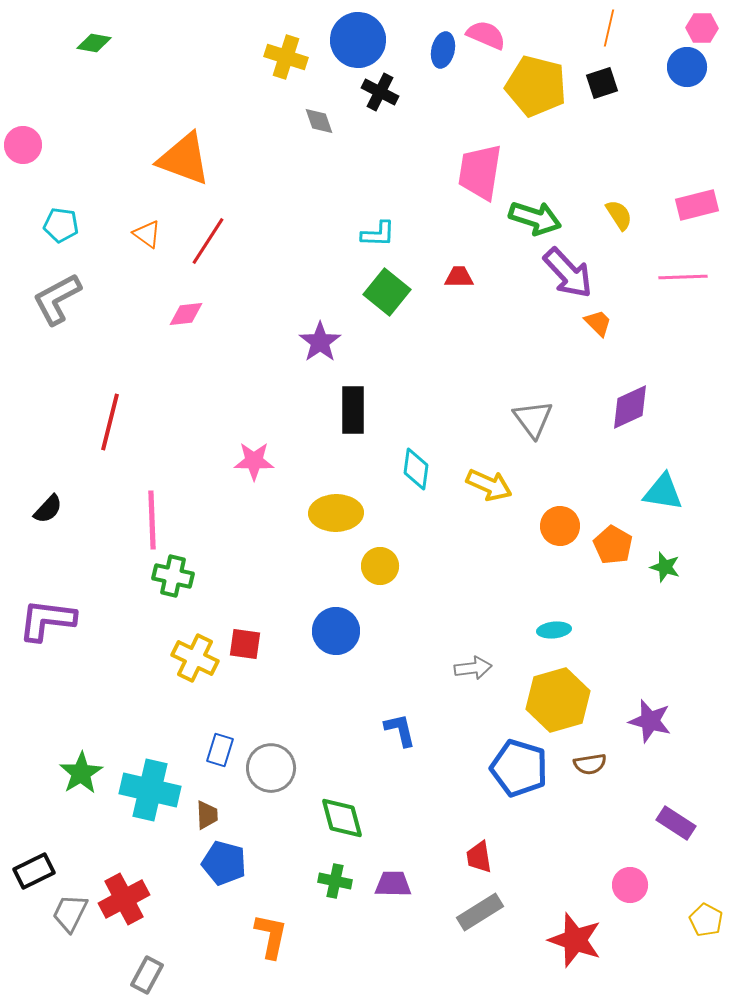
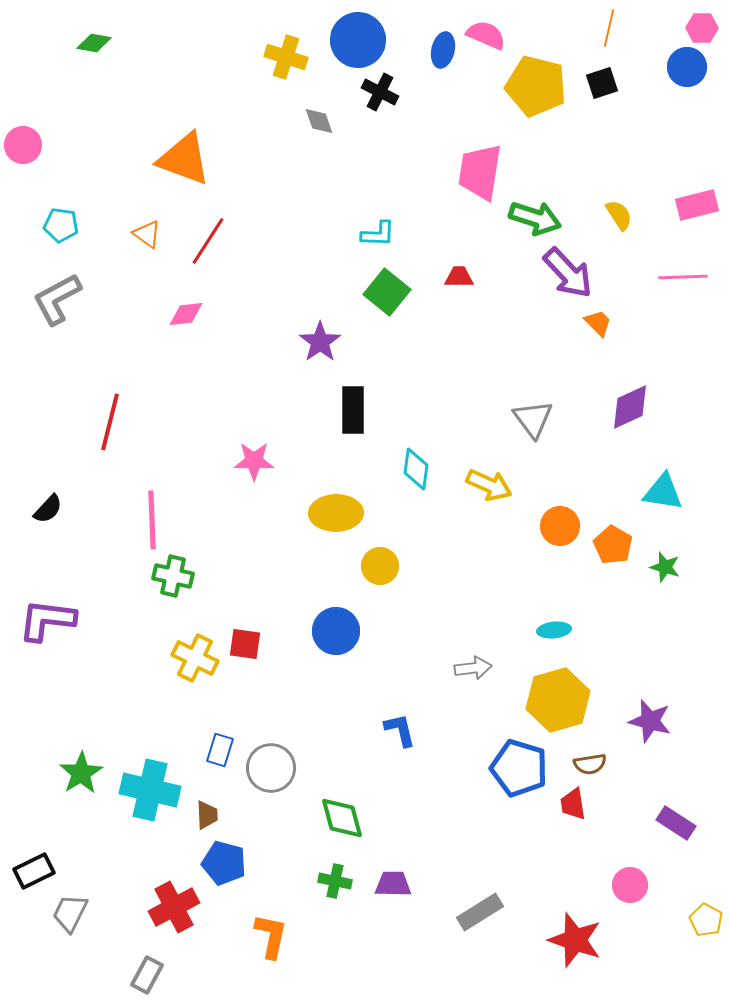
red trapezoid at (479, 857): moved 94 px right, 53 px up
red cross at (124, 899): moved 50 px right, 8 px down
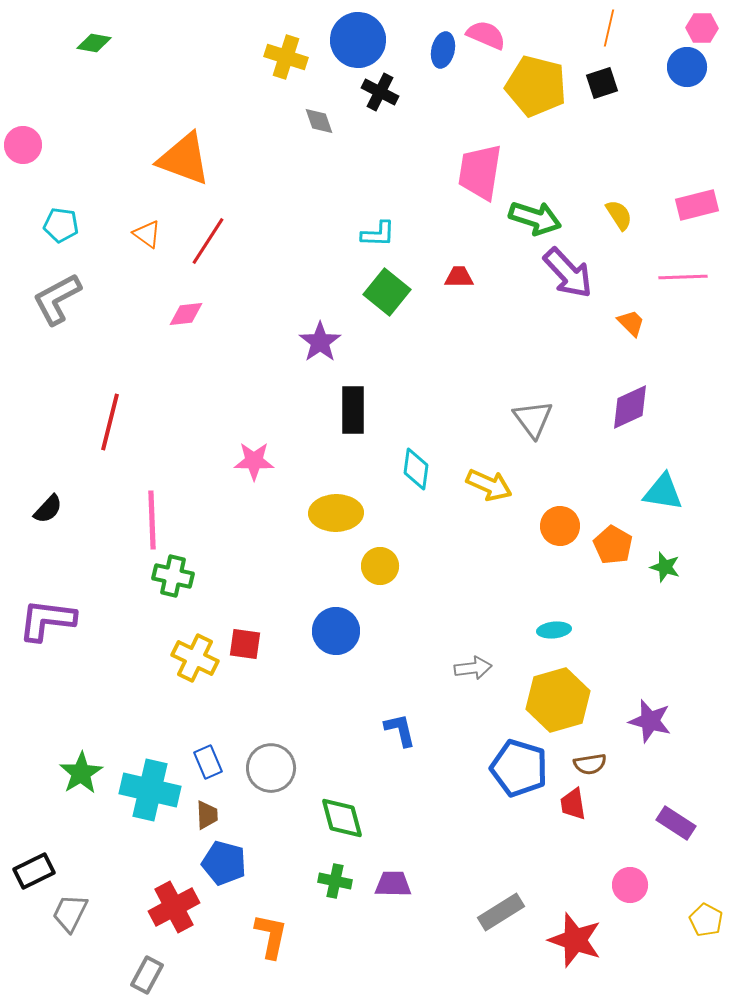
orange trapezoid at (598, 323): moved 33 px right
blue rectangle at (220, 750): moved 12 px left, 12 px down; rotated 40 degrees counterclockwise
gray rectangle at (480, 912): moved 21 px right
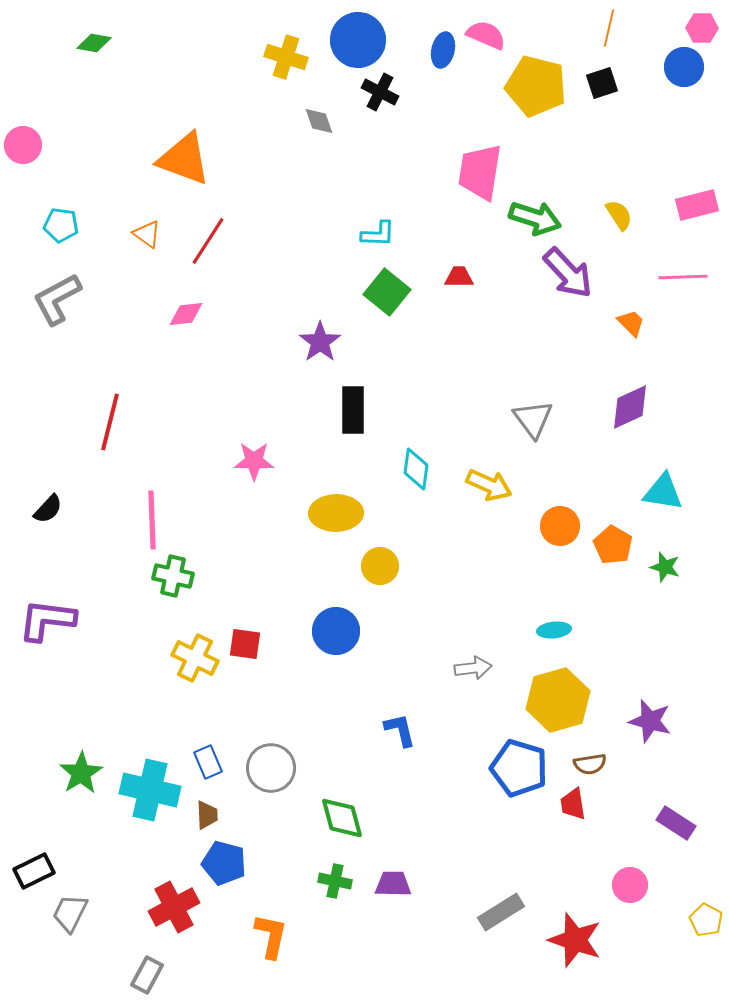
blue circle at (687, 67): moved 3 px left
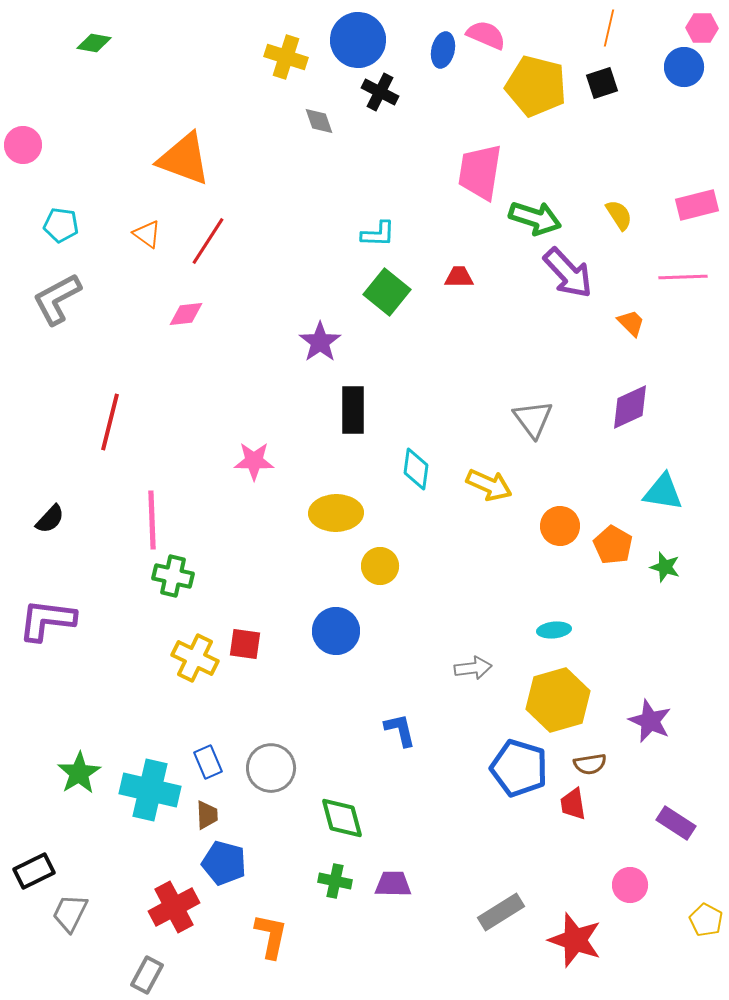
black semicircle at (48, 509): moved 2 px right, 10 px down
purple star at (650, 721): rotated 9 degrees clockwise
green star at (81, 773): moved 2 px left
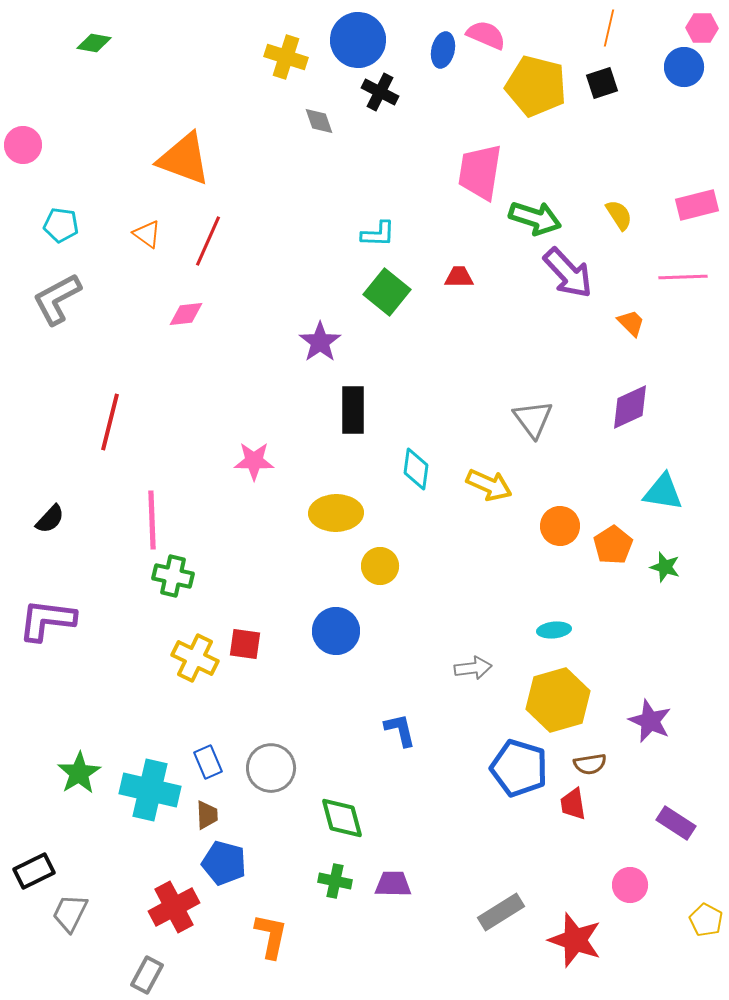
red line at (208, 241): rotated 9 degrees counterclockwise
orange pentagon at (613, 545): rotated 9 degrees clockwise
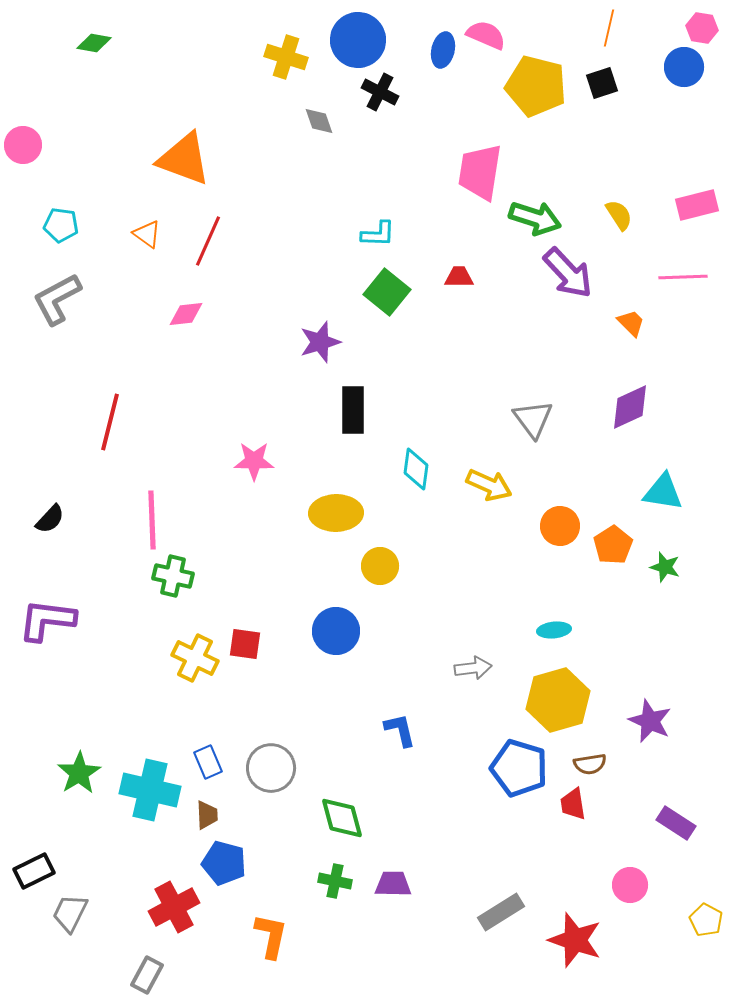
pink hexagon at (702, 28): rotated 8 degrees clockwise
purple star at (320, 342): rotated 18 degrees clockwise
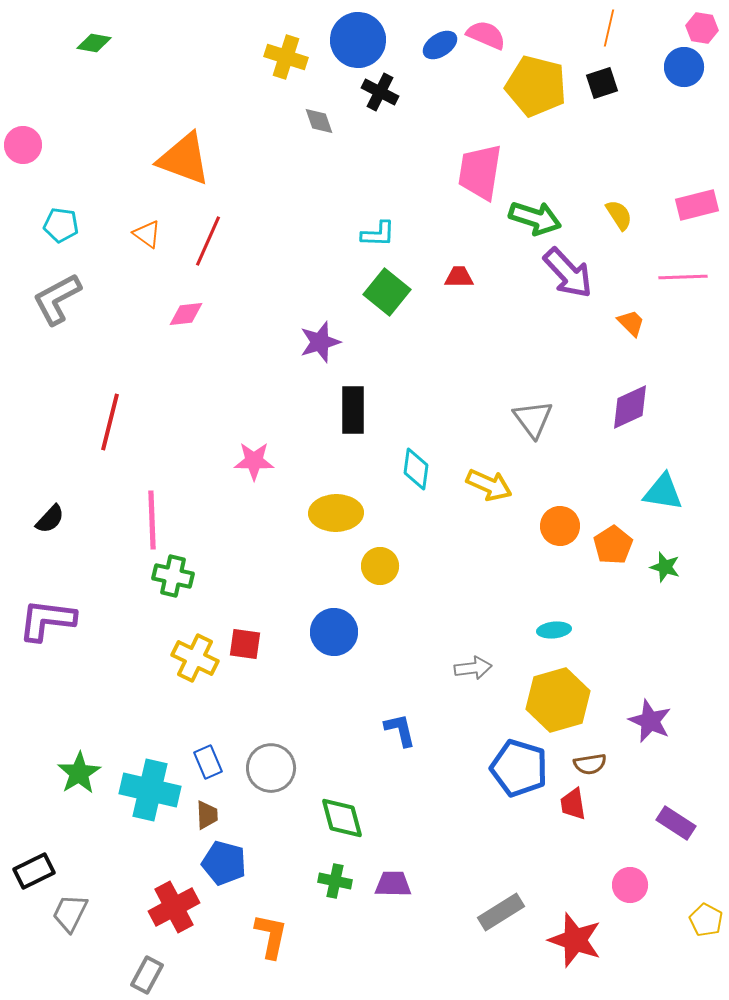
blue ellipse at (443, 50): moved 3 px left, 5 px up; rotated 44 degrees clockwise
blue circle at (336, 631): moved 2 px left, 1 px down
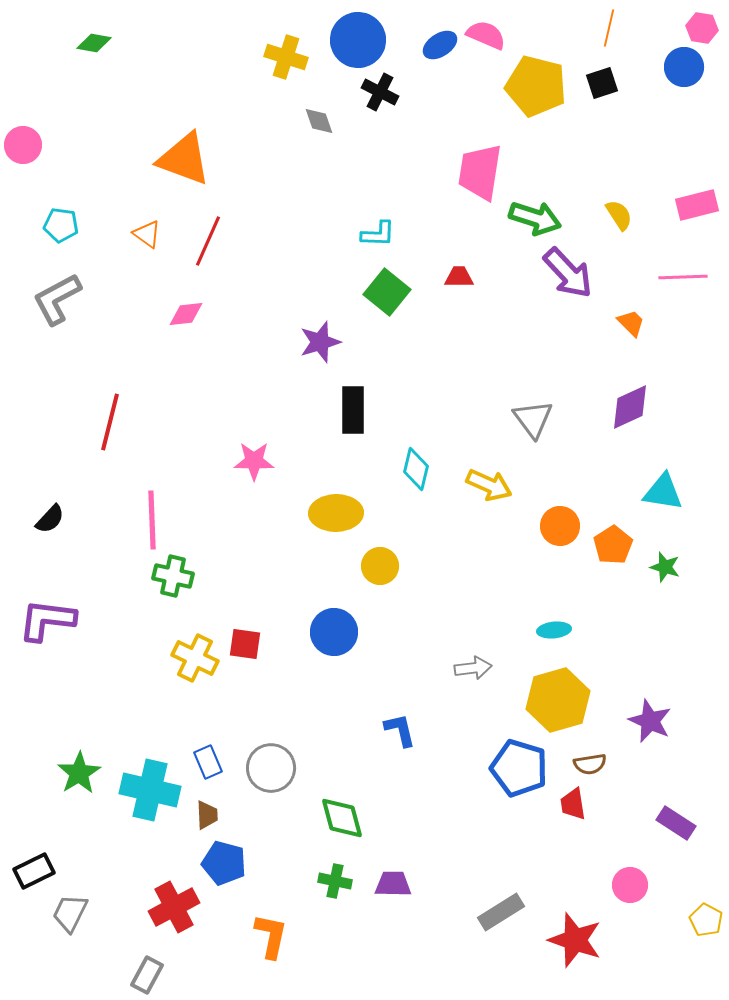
cyan diamond at (416, 469): rotated 6 degrees clockwise
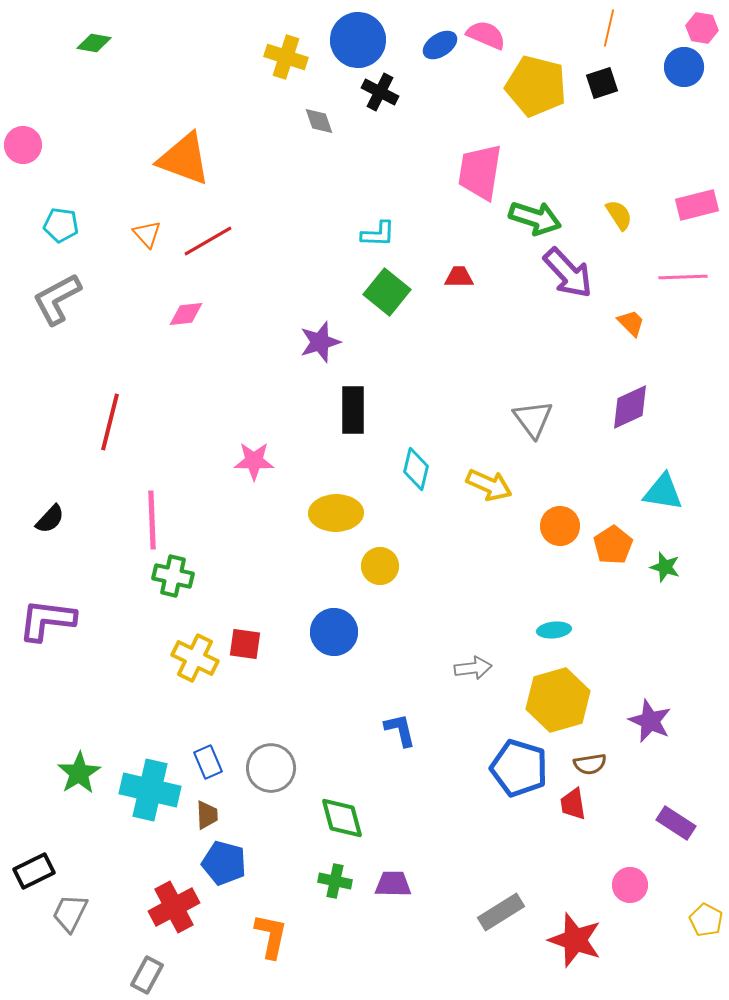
orange triangle at (147, 234): rotated 12 degrees clockwise
red line at (208, 241): rotated 36 degrees clockwise
